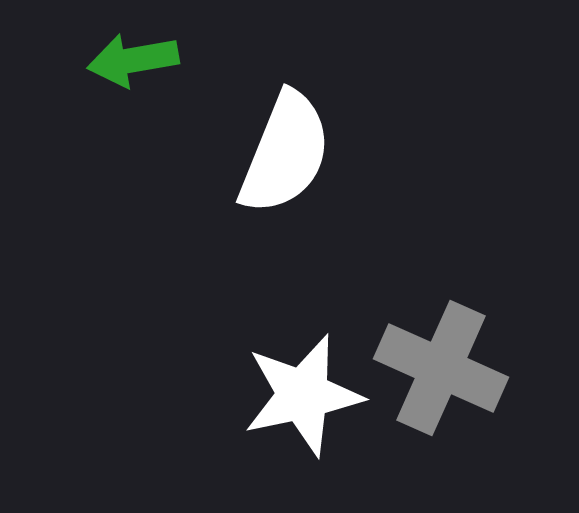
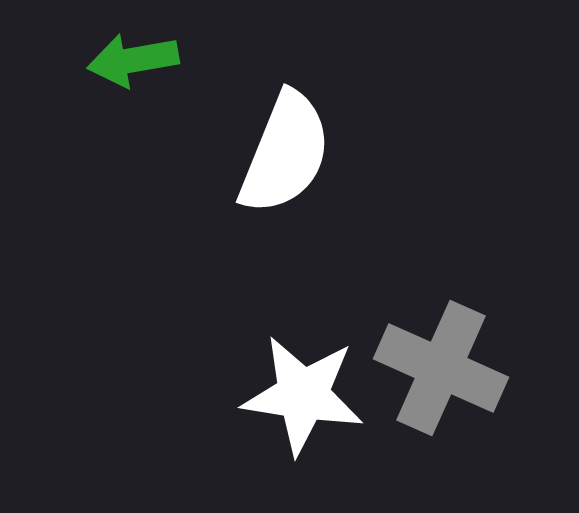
white star: rotated 21 degrees clockwise
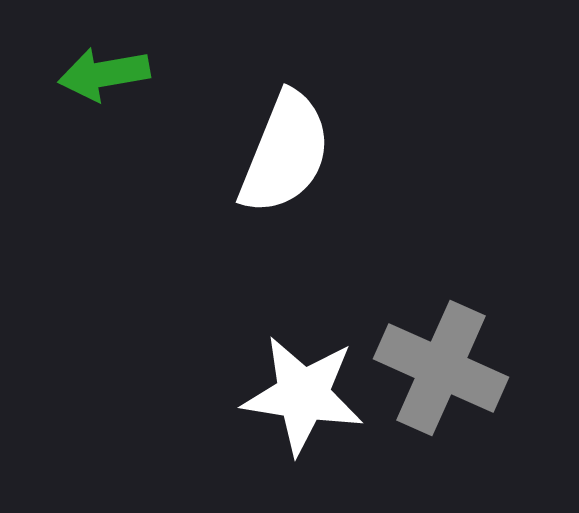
green arrow: moved 29 px left, 14 px down
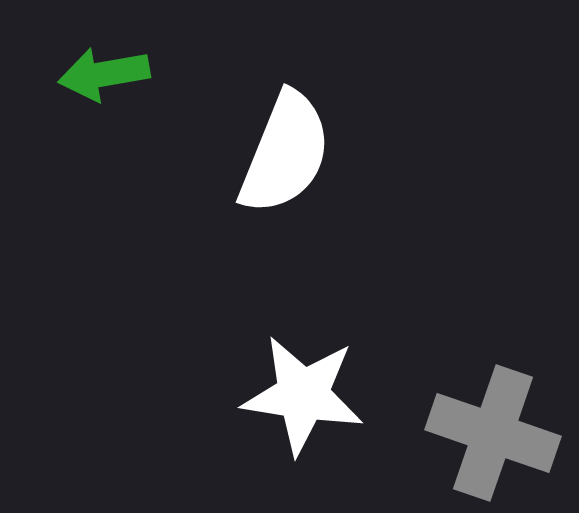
gray cross: moved 52 px right, 65 px down; rotated 5 degrees counterclockwise
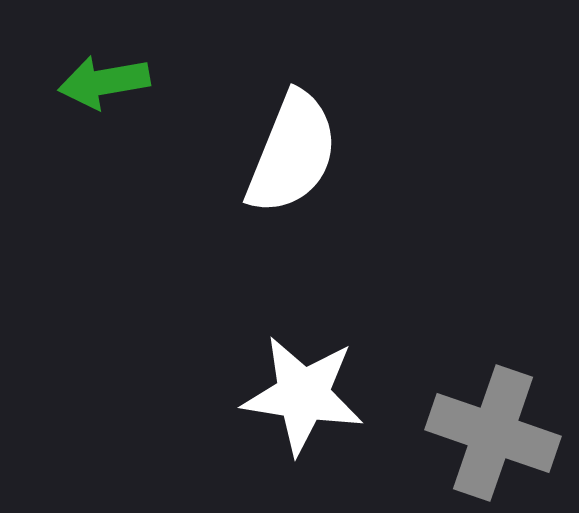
green arrow: moved 8 px down
white semicircle: moved 7 px right
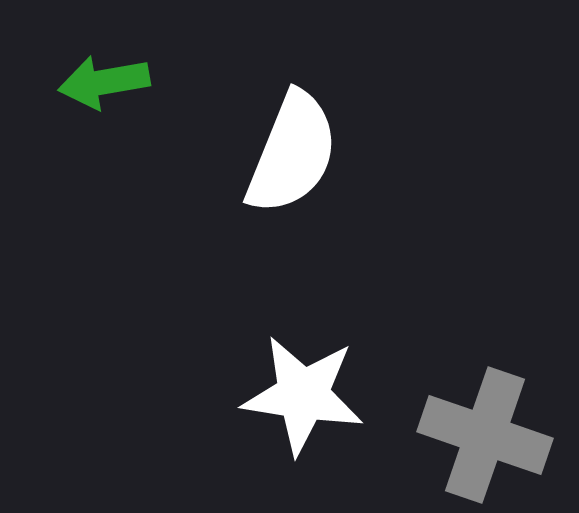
gray cross: moved 8 px left, 2 px down
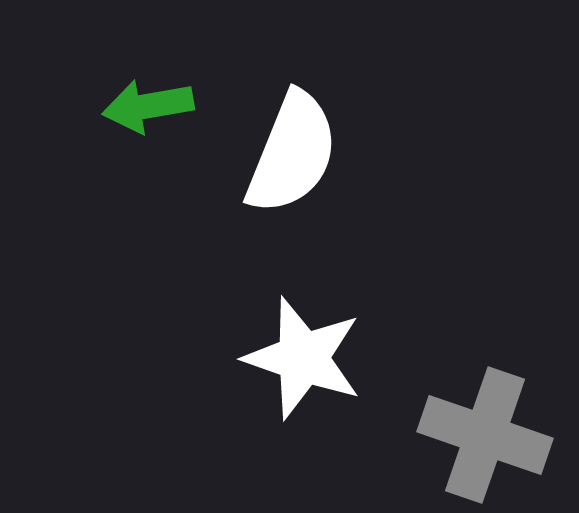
green arrow: moved 44 px right, 24 px down
white star: moved 37 px up; rotated 10 degrees clockwise
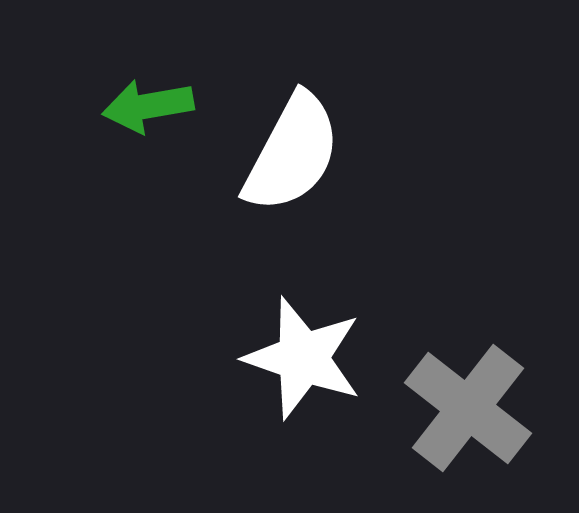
white semicircle: rotated 6 degrees clockwise
gray cross: moved 17 px left, 27 px up; rotated 19 degrees clockwise
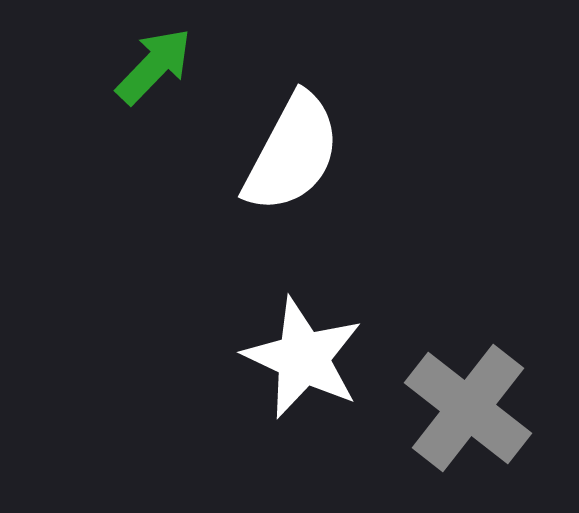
green arrow: moved 6 px right, 40 px up; rotated 144 degrees clockwise
white star: rotated 6 degrees clockwise
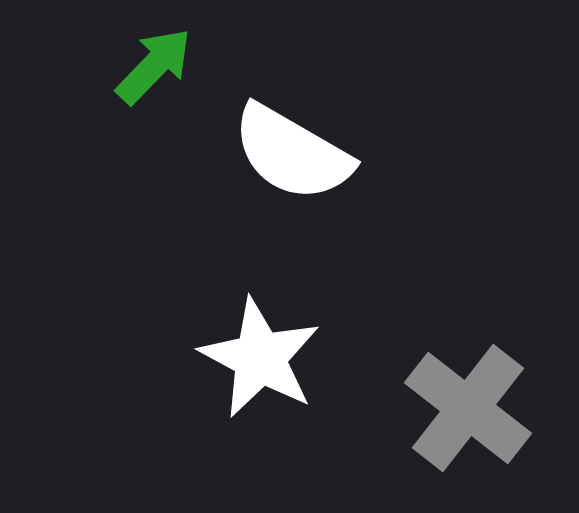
white semicircle: rotated 92 degrees clockwise
white star: moved 43 px left; rotated 3 degrees clockwise
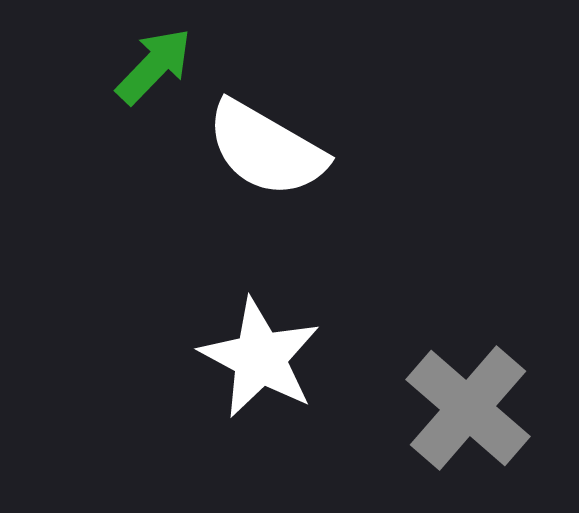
white semicircle: moved 26 px left, 4 px up
gray cross: rotated 3 degrees clockwise
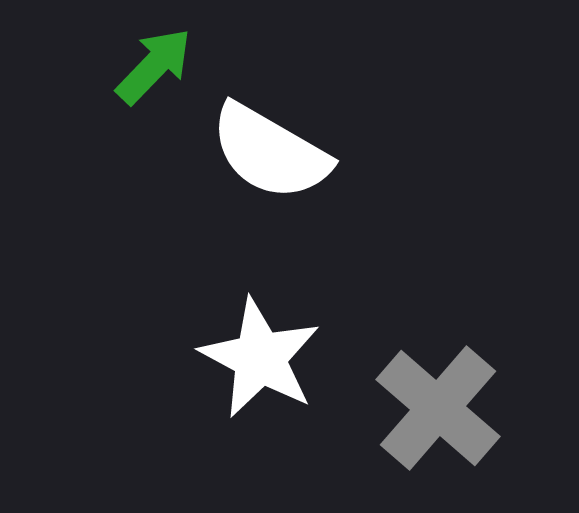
white semicircle: moved 4 px right, 3 px down
gray cross: moved 30 px left
